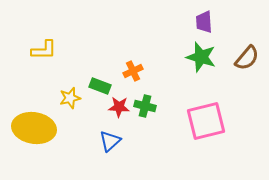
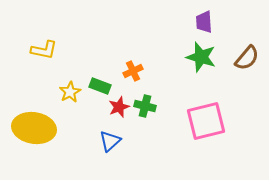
yellow L-shape: rotated 12 degrees clockwise
yellow star: moved 6 px up; rotated 15 degrees counterclockwise
red star: rotated 25 degrees counterclockwise
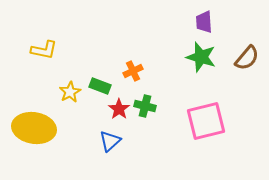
red star: moved 2 px down; rotated 15 degrees counterclockwise
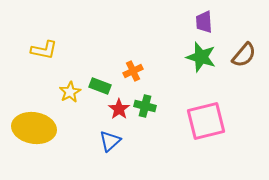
brown semicircle: moved 3 px left, 3 px up
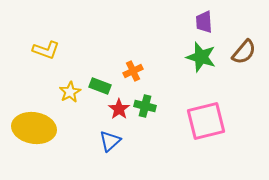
yellow L-shape: moved 2 px right; rotated 8 degrees clockwise
brown semicircle: moved 3 px up
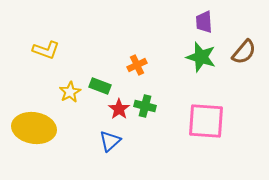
orange cross: moved 4 px right, 6 px up
pink square: rotated 18 degrees clockwise
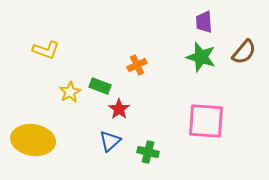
green cross: moved 3 px right, 46 px down
yellow ellipse: moved 1 px left, 12 px down
